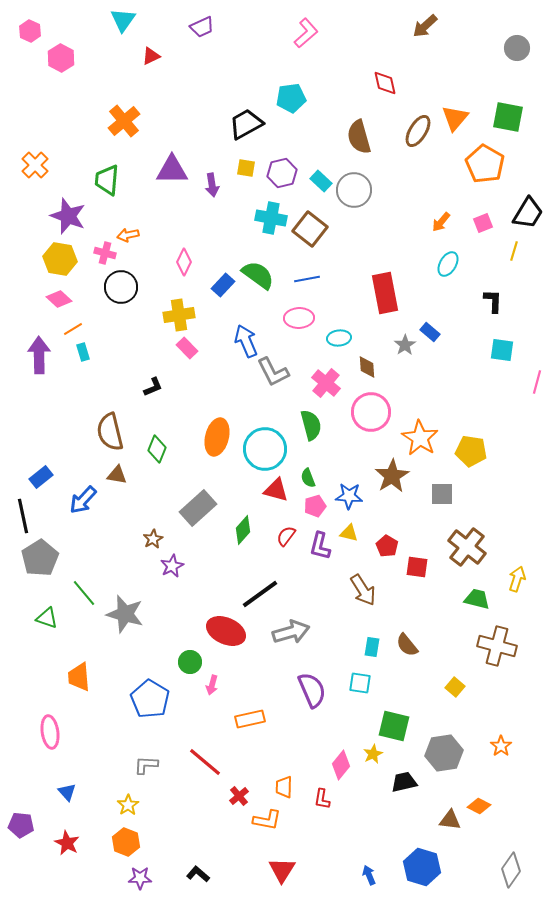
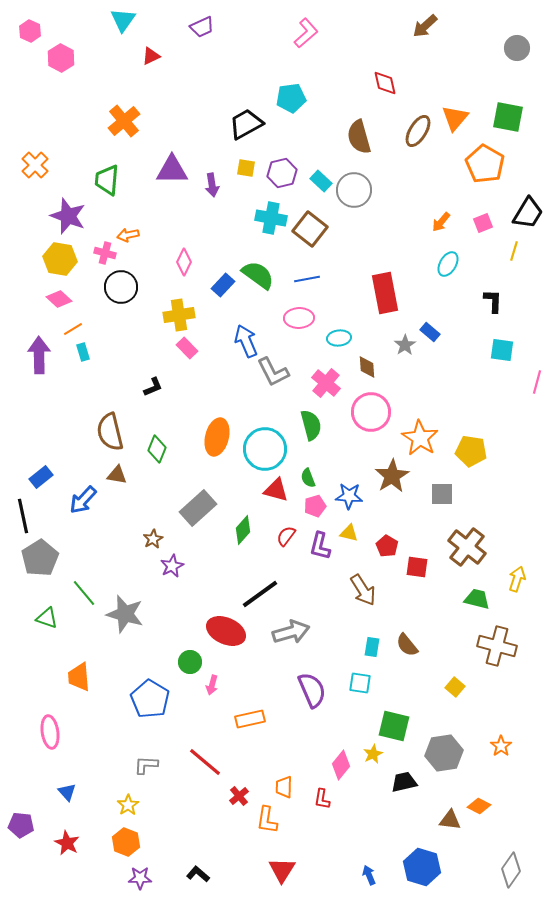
orange L-shape at (267, 820): rotated 88 degrees clockwise
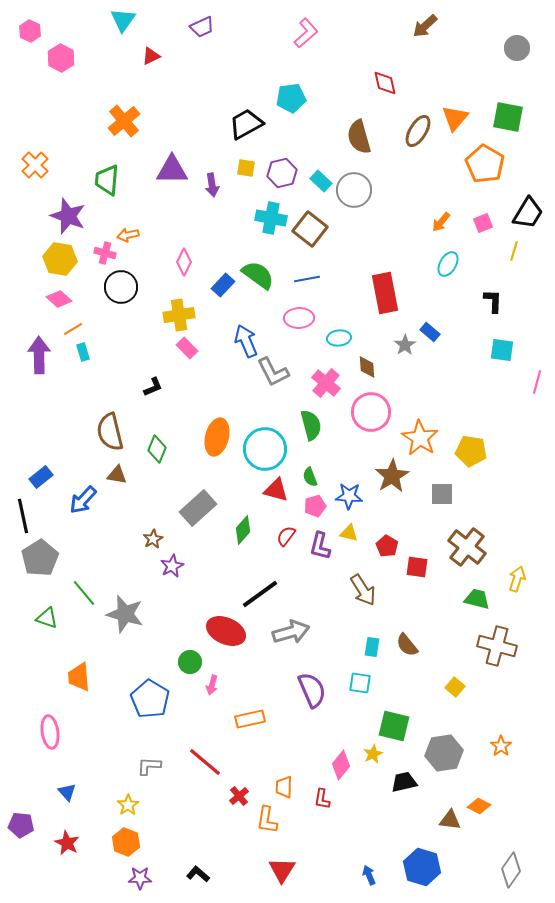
green semicircle at (308, 478): moved 2 px right, 1 px up
gray L-shape at (146, 765): moved 3 px right, 1 px down
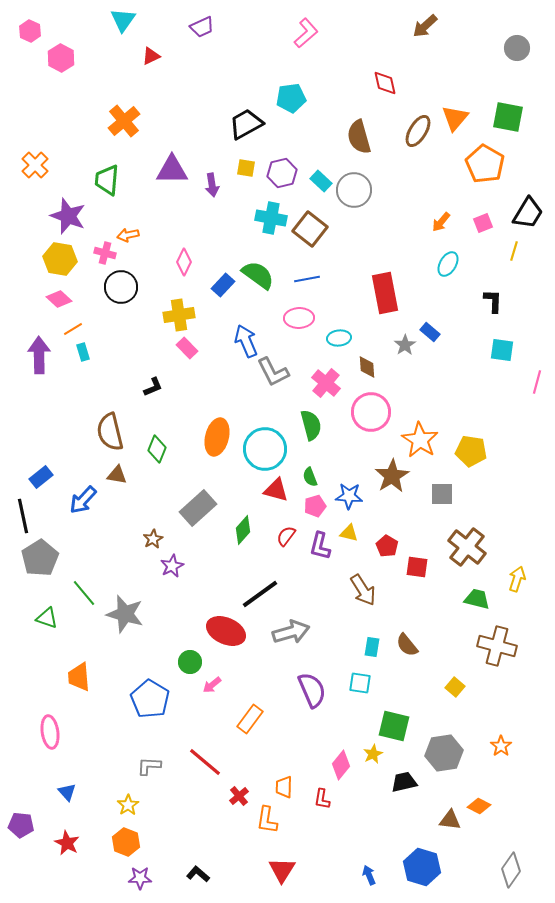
orange star at (420, 438): moved 2 px down
pink arrow at (212, 685): rotated 36 degrees clockwise
orange rectangle at (250, 719): rotated 40 degrees counterclockwise
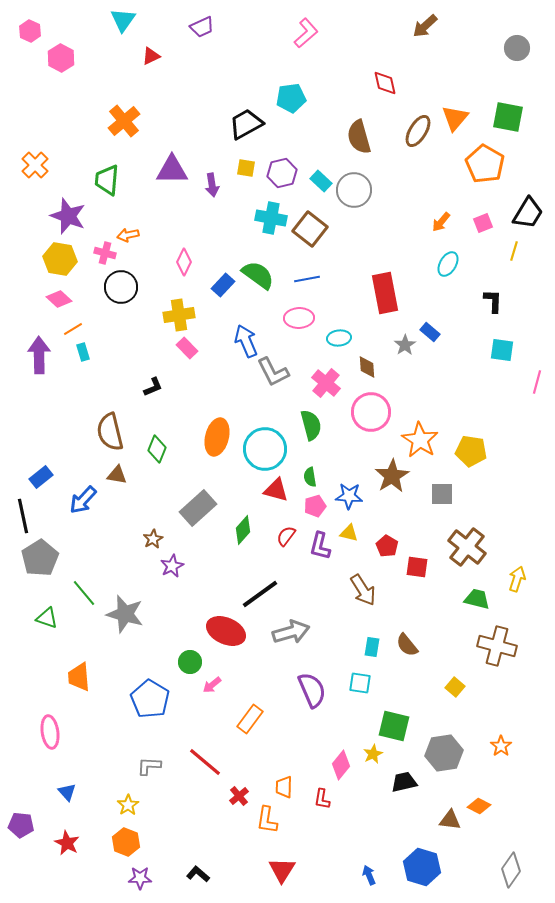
green semicircle at (310, 477): rotated 12 degrees clockwise
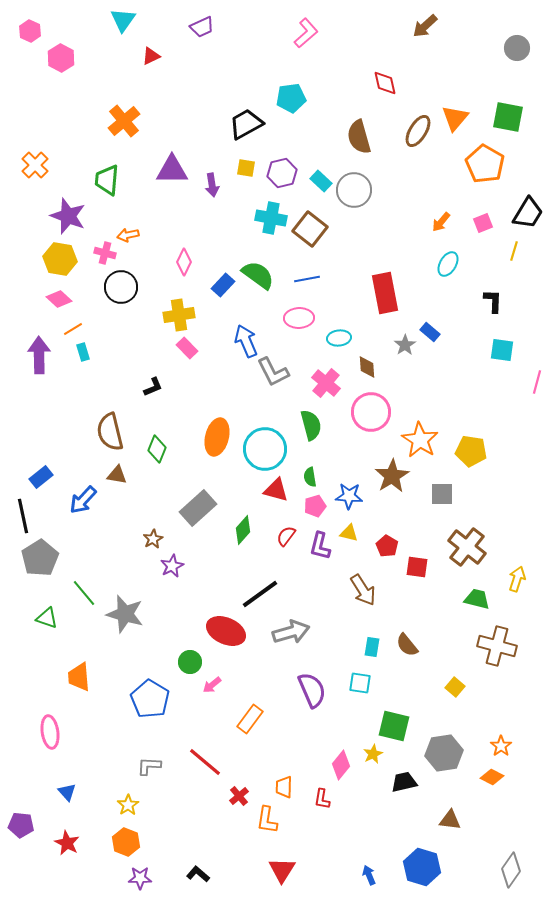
orange diamond at (479, 806): moved 13 px right, 29 px up
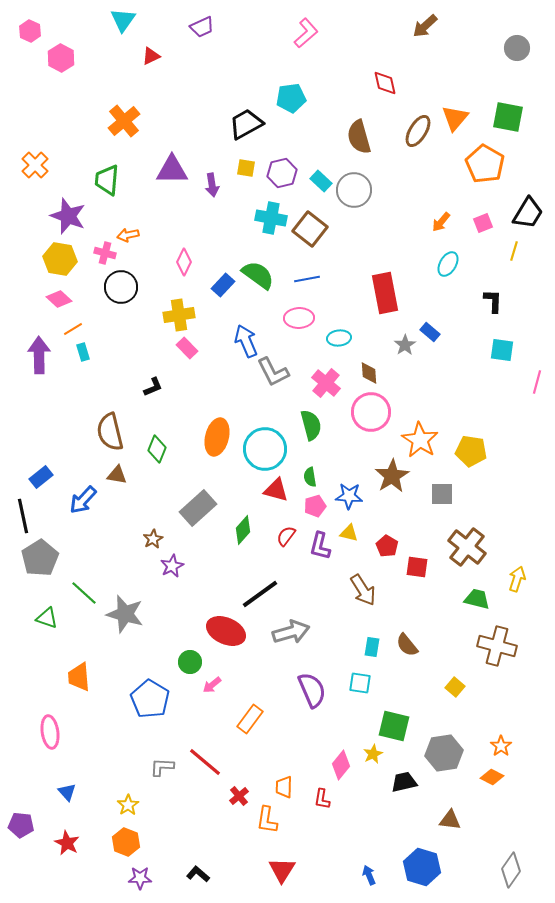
brown diamond at (367, 367): moved 2 px right, 6 px down
green line at (84, 593): rotated 8 degrees counterclockwise
gray L-shape at (149, 766): moved 13 px right, 1 px down
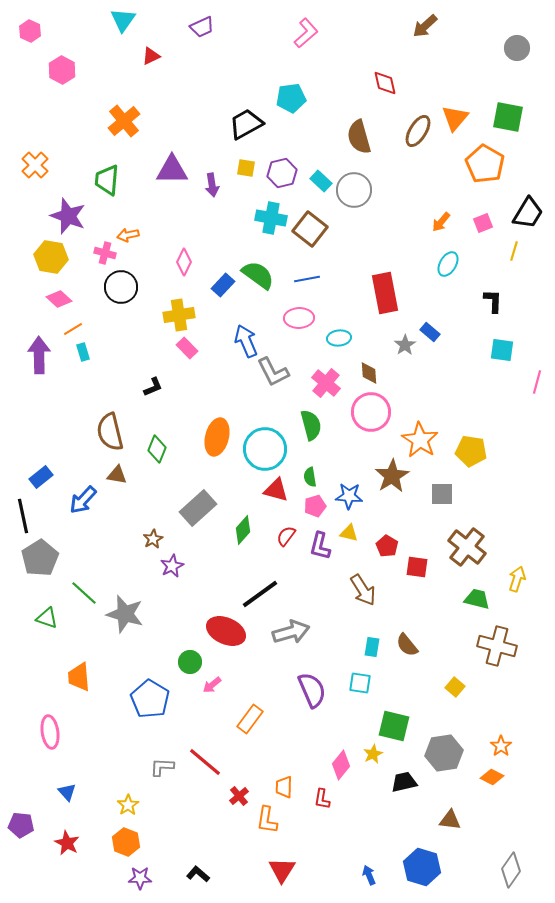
pink hexagon at (61, 58): moved 1 px right, 12 px down
yellow hexagon at (60, 259): moved 9 px left, 2 px up
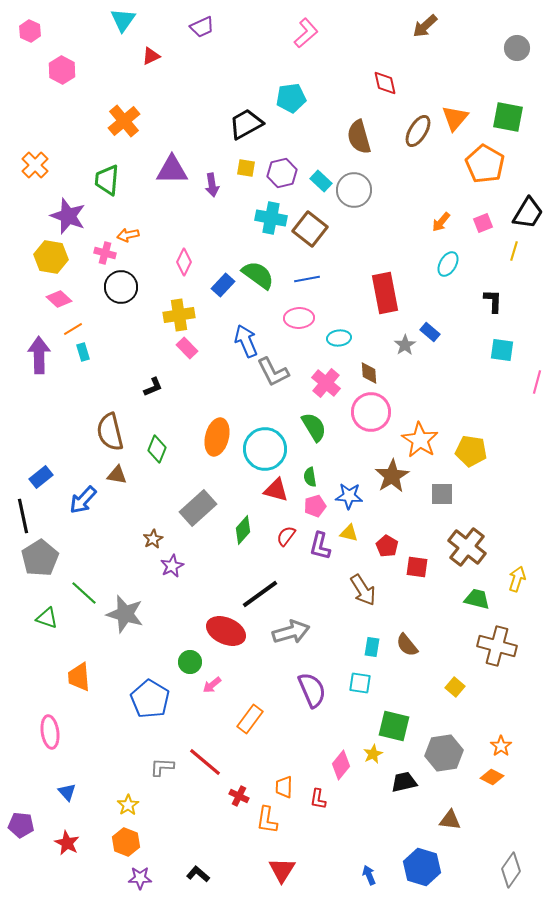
green semicircle at (311, 425): moved 3 px right, 2 px down; rotated 16 degrees counterclockwise
red cross at (239, 796): rotated 24 degrees counterclockwise
red L-shape at (322, 799): moved 4 px left
